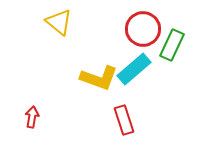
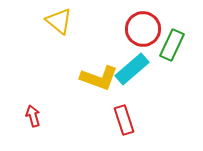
yellow triangle: moved 1 px up
cyan rectangle: moved 2 px left
red arrow: moved 1 px right, 1 px up; rotated 25 degrees counterclockwise
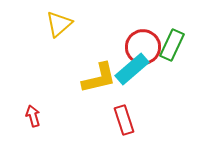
yellow triangle: moved 3 px down; rotated 40 degrees clockwise
red circle: moved 18 px down
yellow L-shape: rotated 33 degrees counterclockwise
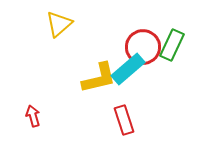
cyan rectangle: moved 4 px left
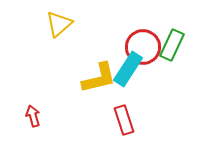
cyan rectangle: rotated 16 degrees counterclockwise
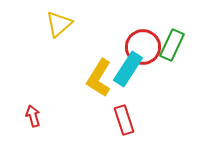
yellow L-shape: rotated 135 degrees clockwise
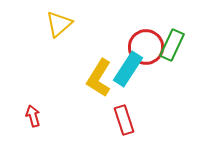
red circle: moved 3 px right
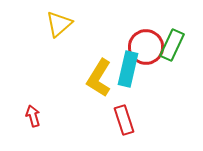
cyan rectangle: rotated 20 degrees counterclockwise
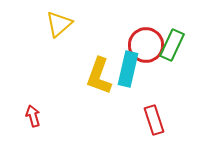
red circle: moved 2 px up
yellow L-shape: moved 2 px up; rotated 12 degrees counterclockwise
red rectangle: moved 30 px right
